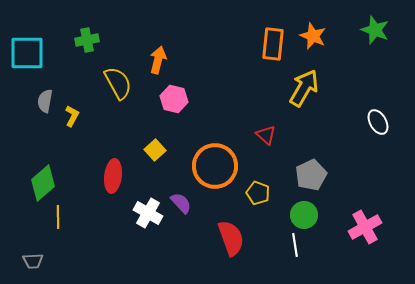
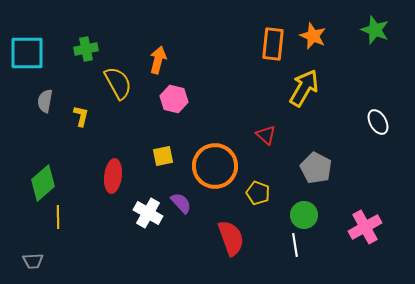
green cross: moved 1 px left, 9 px down
yellow L-shape: moved 9 px right; rotated 15 degrees counterclockwise
yellow square: moved 8 px right, 6 px down; rotated 30 degrees clockwise
gray pentagon: moved 5 px right, 7 px up; rotated 20 degrees counterclockwise
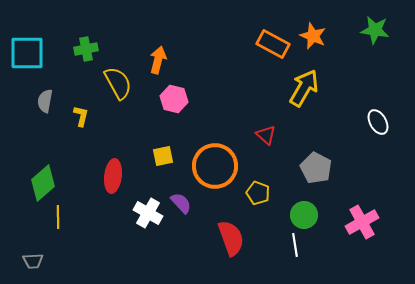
green star: rotated 12 degrees counterclockwise
orange rectangle: rotated 68 degrees counterclockwise
pink cross: moved 3 px left, 5 px up
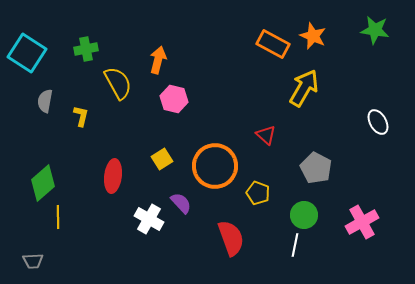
cyan square: rotated 33 degrees clockwise
yellow square: moved 1 px left, 3 px down; rotated 20 degrees counterclockwise
white cross: moved 1 px right, 6 px down
white line: rotated 20 degrees clockwise
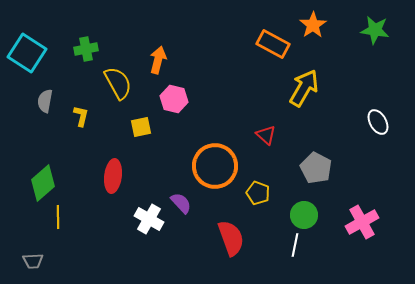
orange star: moved 11 px up; rotated 16 degrees clockwise
yellow square: moved 21 px left, 32 px up; rotated 20 degrees clockwise
